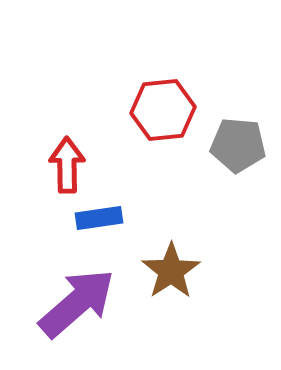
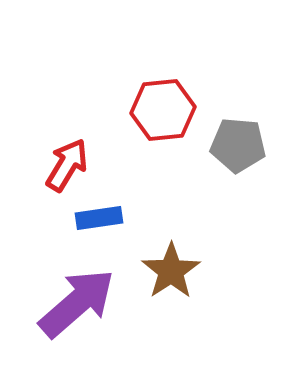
red arrow: rotated 32 degrees clockwise
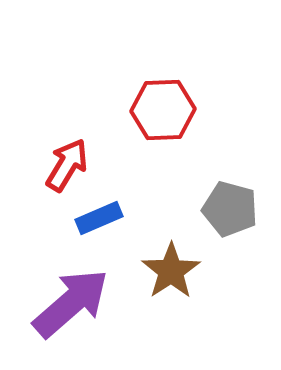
red hexagon: rotated 4 degrees clockwise
gray pentagon: moved 8 px left, 64 px down; rotated 10 degrees clockwise
blue rectangle: rotated 15 degrees counterclockwise
purple arrow: moved 6 px left
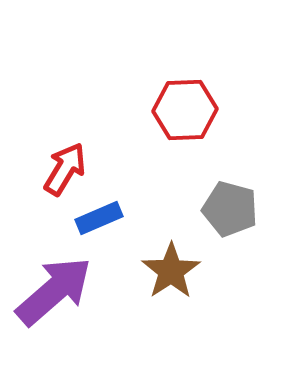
red hexagon: moved 22 px right
red arrow: moved 2 px left, 4 px down
purple arrow: moved 17 px left, 12 px up
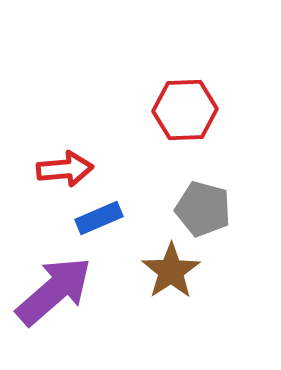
red arrow: rotated 54 degrees clockwise
gray pentagon: moved 27 px left
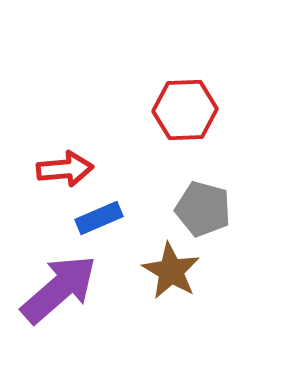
brown star: rotated 8 degrees counterclockwise
purple arrow: moved 5 px right, 2 px up
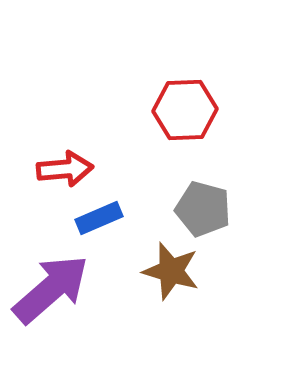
brown star: rotated 14 degrees counterclockwise
purple arrow: moved 8 px left
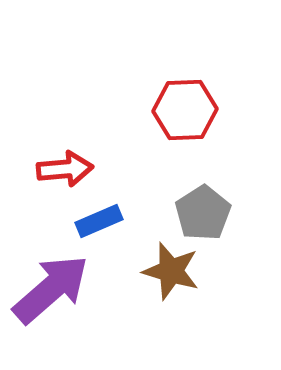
gray pentagon: moved 4 px down; rotated 24 degrees clockwise
blue rectangle: moved 3 px down
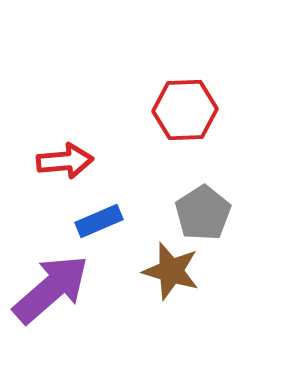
red arrow: moved 8 px up
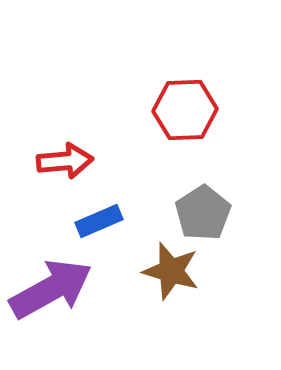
purple arrow: rotated 12 degrees clockwise
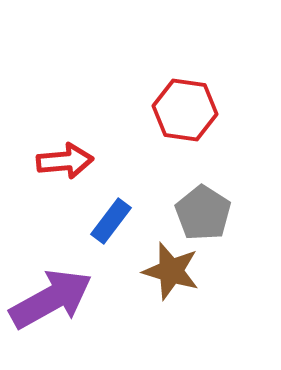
red hexagon: rotated 10 degrees clockwise
gray pentagon: rotated 6 degrees counterclockwise
blue rectangle: moved 12 px right; rotated 30 degrees counterclockwise
purple arrow: moved 10 px down
